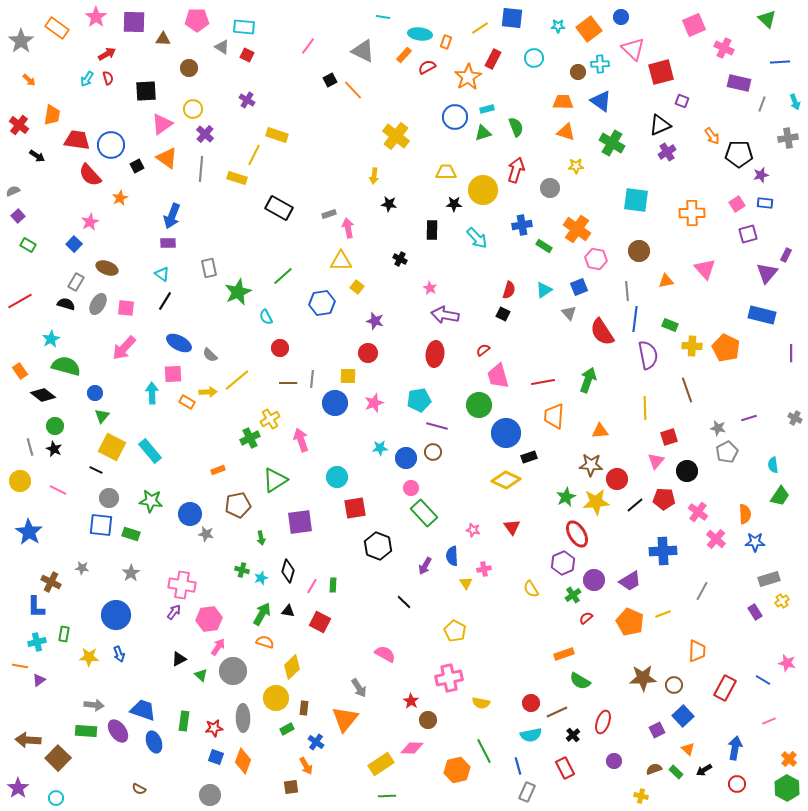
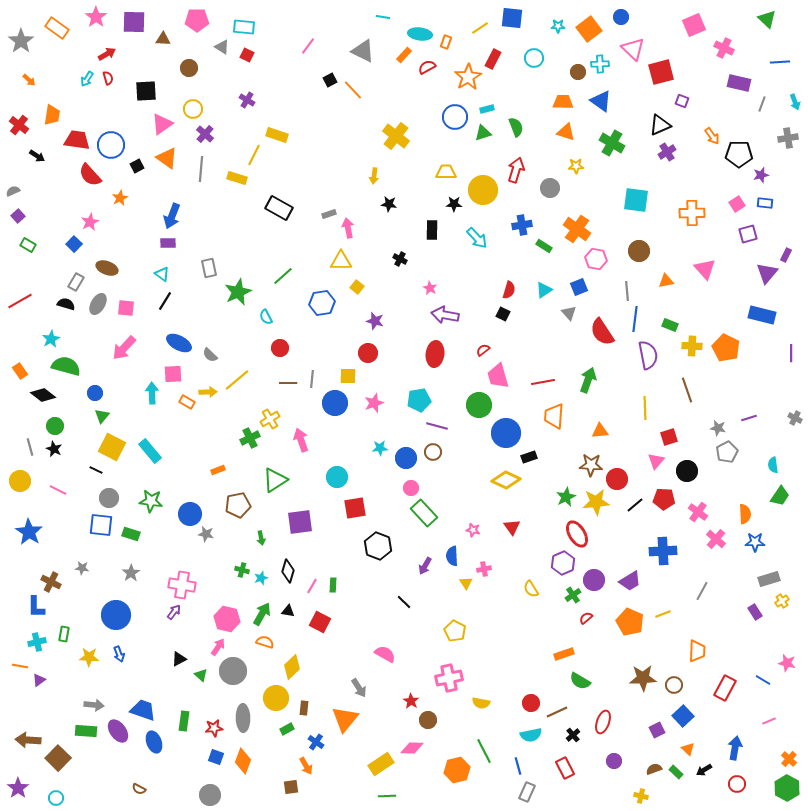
pink hexagon at (209, 619): moved 18 px right; rotated 20 degrees clockwise
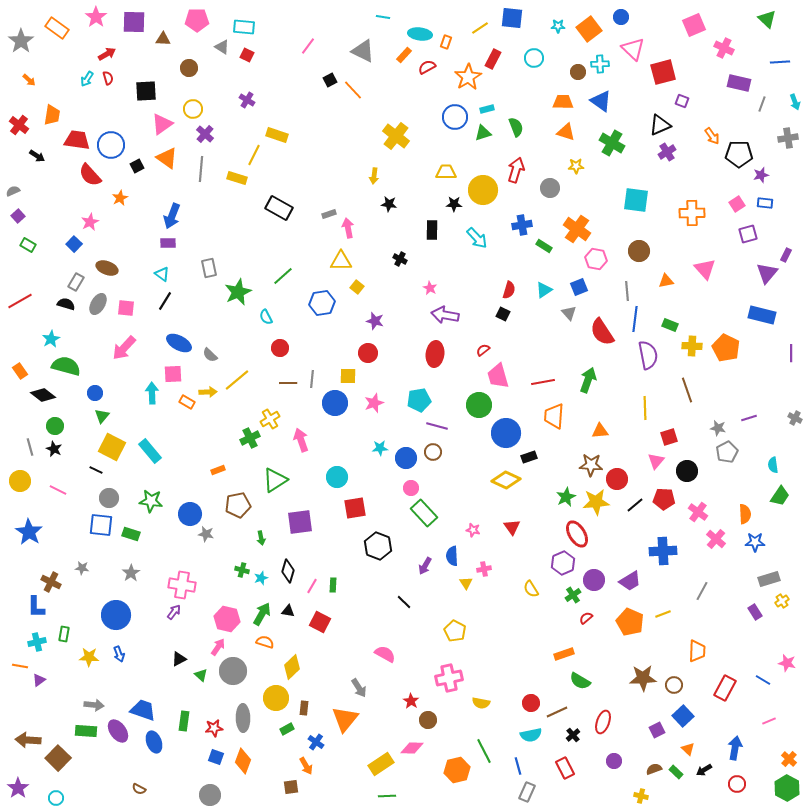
red square at (661, 72): moved 2 px right
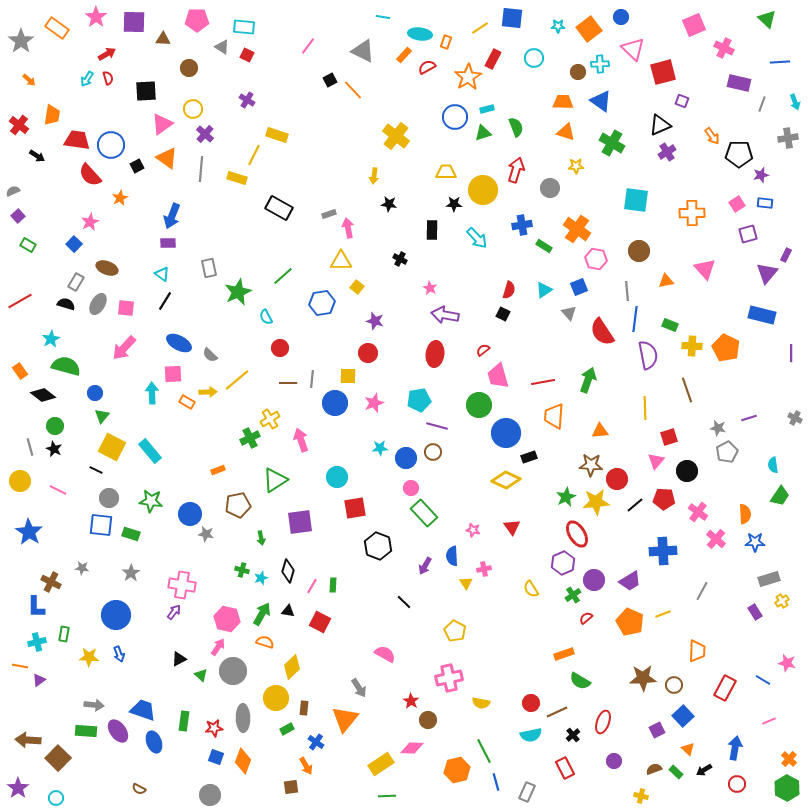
blue line at (518, 766): moved 22 px left, 16 px down
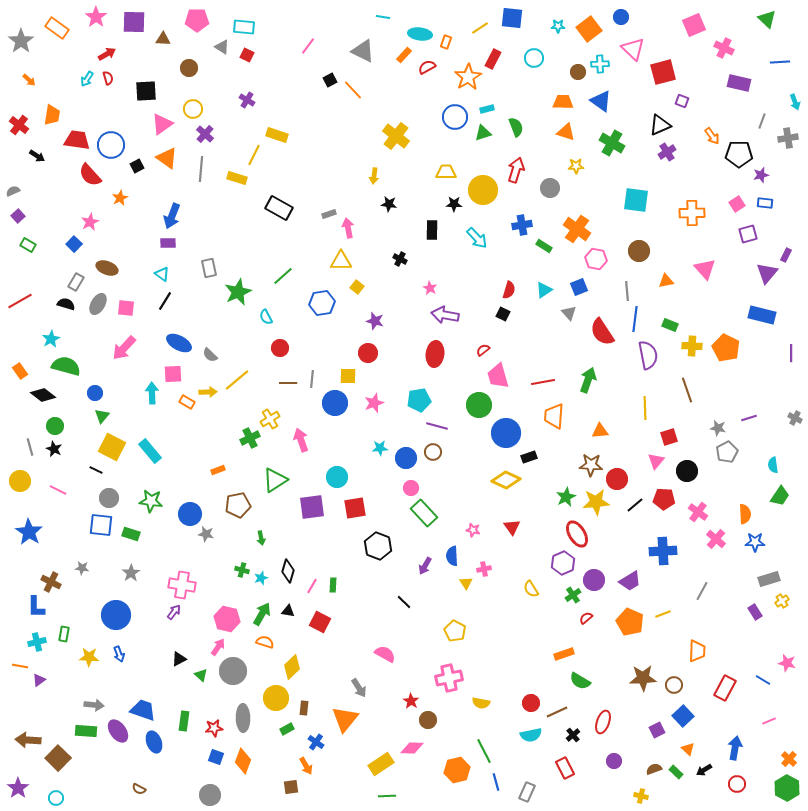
gray line at (762, 104): moved 17 px down
purple square at (300, 522): moved 12 px right, 15 px up
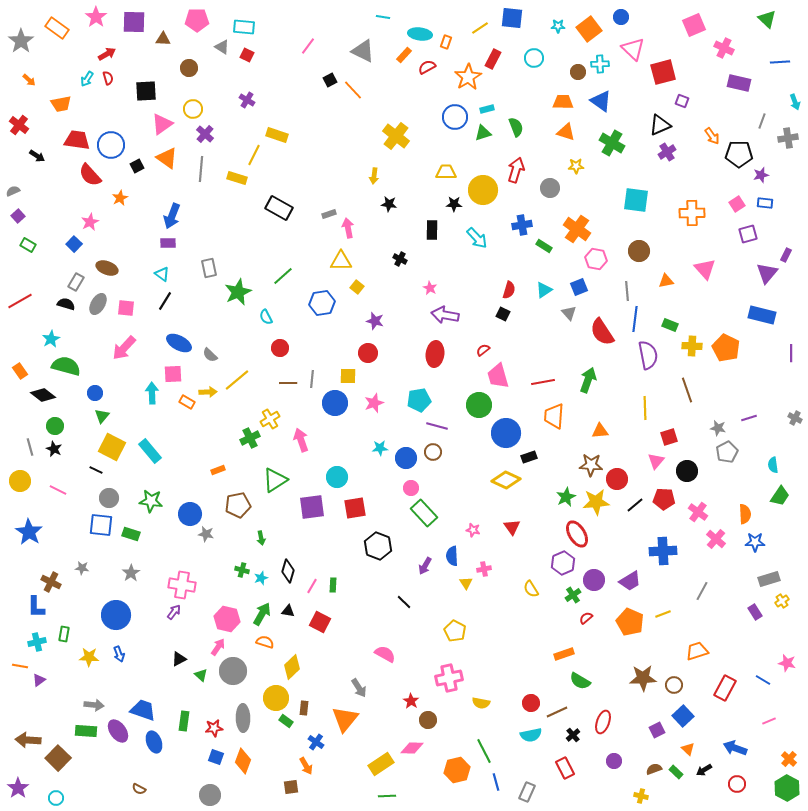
orange trapezoid at (52, 115): moved 9 px right, 11 px up; rotated 70 degrees clockwise
orange trapezoid at (697, 651): rotated 110 degrees counterclockwise
green rectangle at (287, 729): moved 1 px left, 8 px up; rotated 64 degrees clockwise
blue arrow at (735, 748): rotated 80 degrees counterclockwise
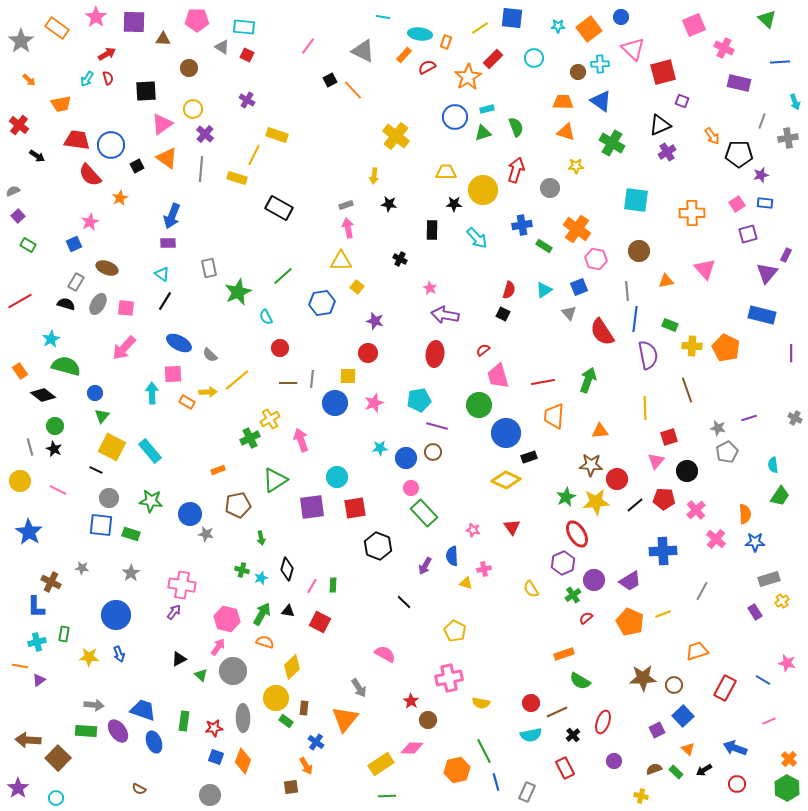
red rectangle at (493, 59): rotated 18 degrees clockwise
gray rectangle at (329, 214): moved 17 px right, 9 px up
blue square at (74, 244): rotated 21 degrees clockwise
pink cross at (698, 512): moved 2 px left, 2 px up; rotated 12 degrees clockwise
black diamond at (288, 571): moved 1 px left, 2 px up
yellow triangle at (466, 583): rotated 40 degrees counterclockwise
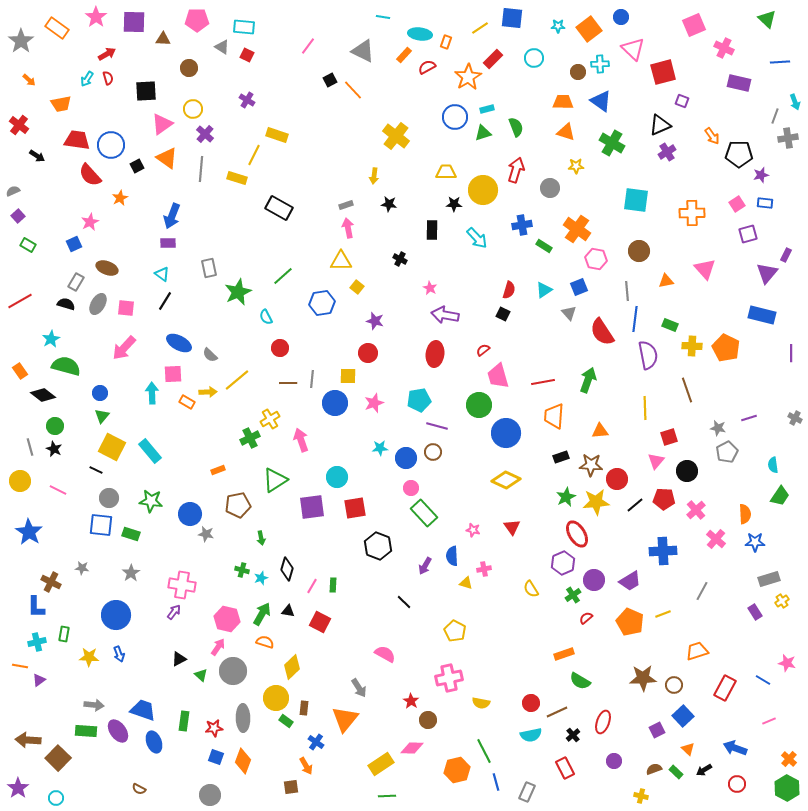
gray line at (762, 121): moved 13 px right, 5 px up
blue circle at (95, 393): moved 5 px right
black rectangle at (529, 457): moved 32 px right
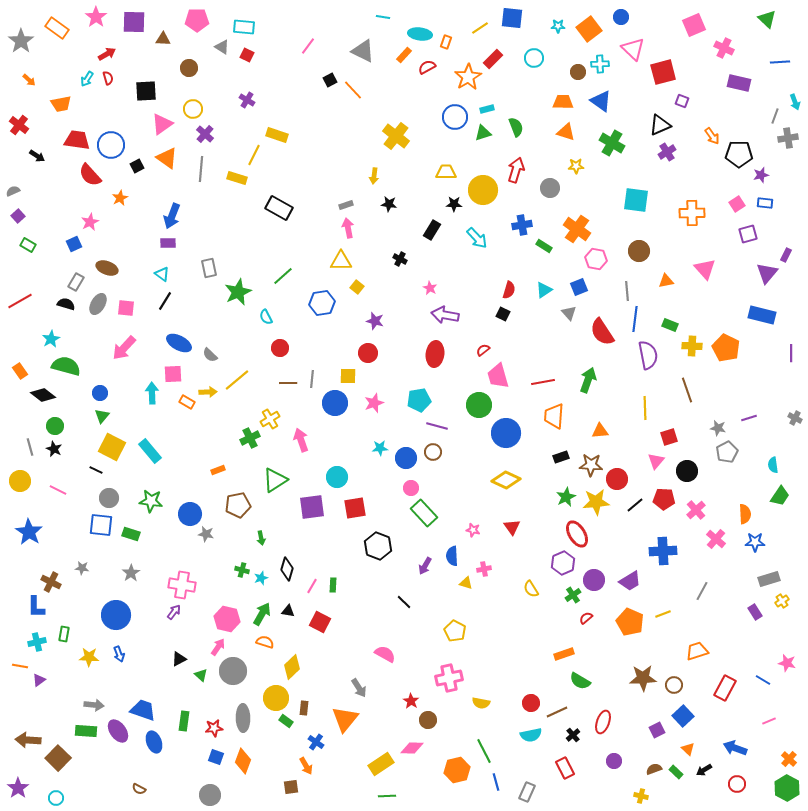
black rectangle at (432, 230): rotated 30 degrees clockwise
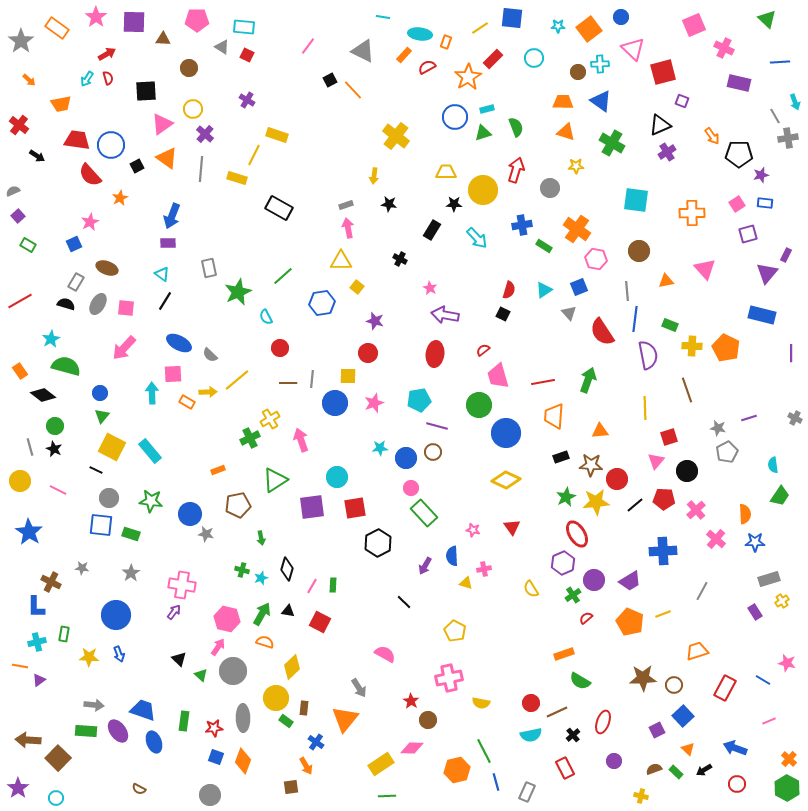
gray line at (775, 116): rotated 49 degrees counterclockwise
black hexagon at (378, 546): moved 3 px up; rotated 12 degrees clockwise
black triangle at (179, 659): rotated 49 degrees counterclockwise
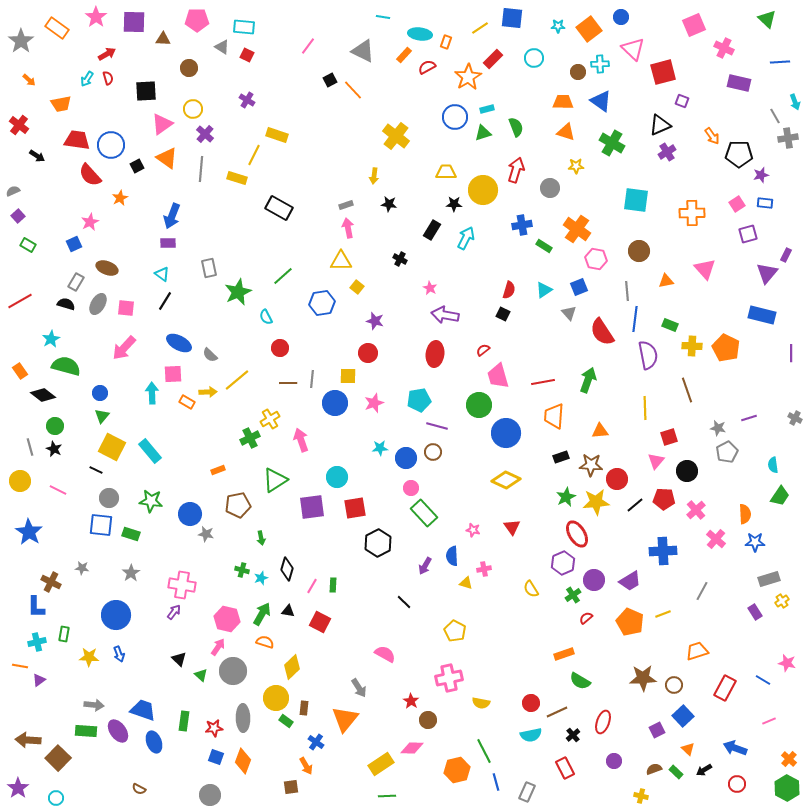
cyan arrow at (477, 238): moved 11 px left; rotated 110 degrees counterclockwise
